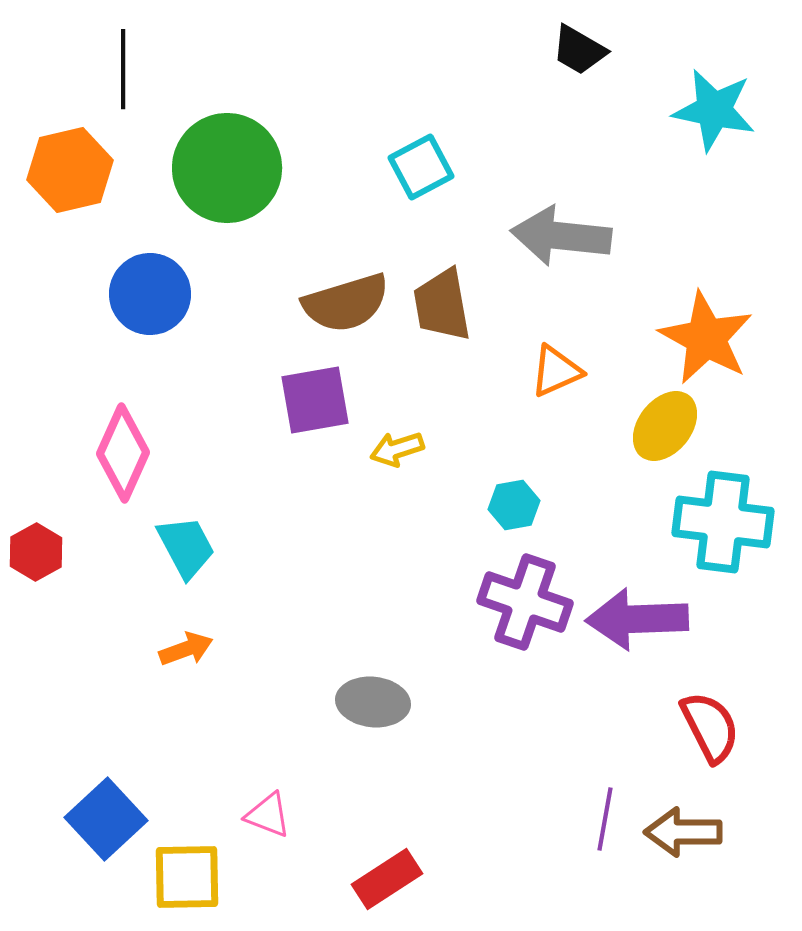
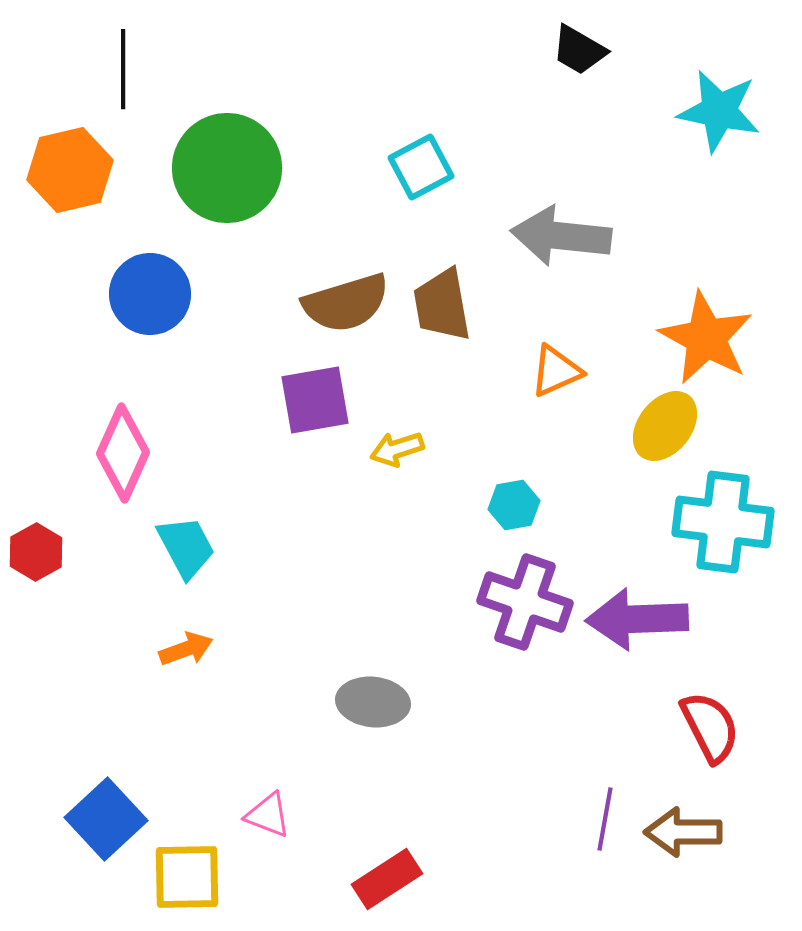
cyan star: moved 5 px right, 1 px down
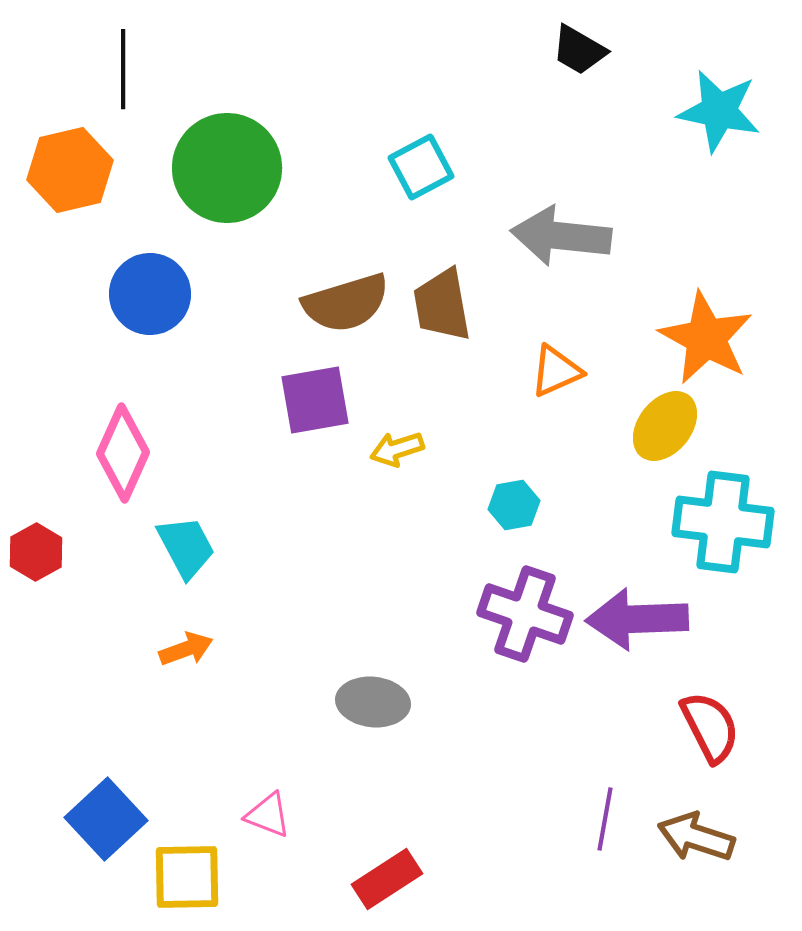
purple cross: moved 12 px down
brown arrow: moved 13 px right, 5 px down; rotated 18 degrees clockwise
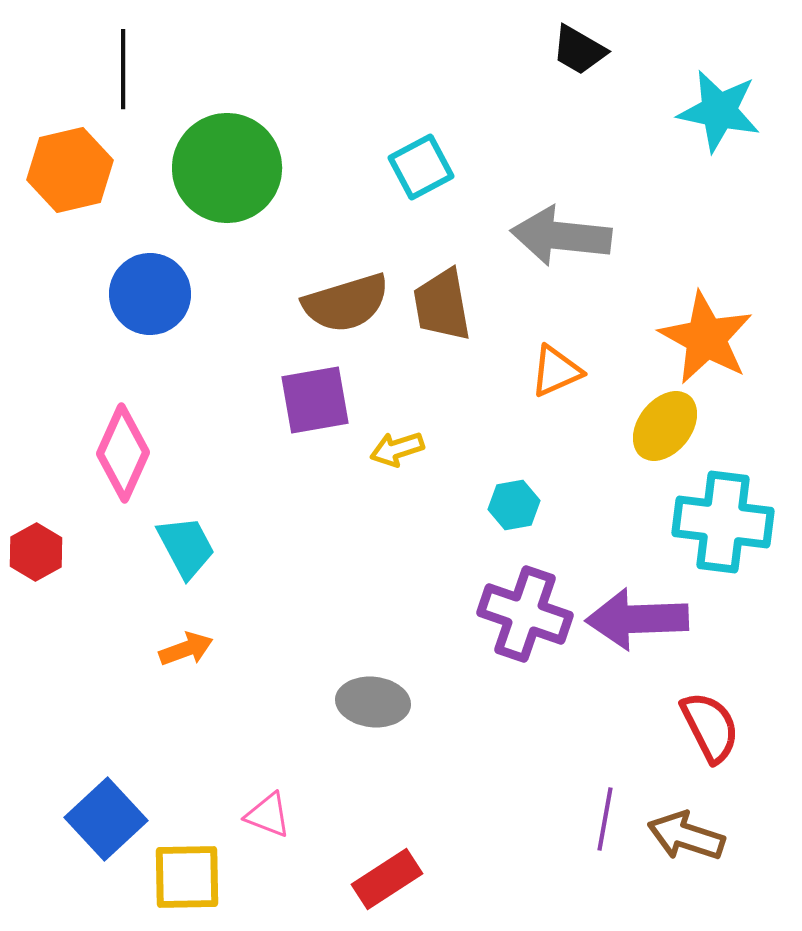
brown arrow: moved 10 px left, 1 px up
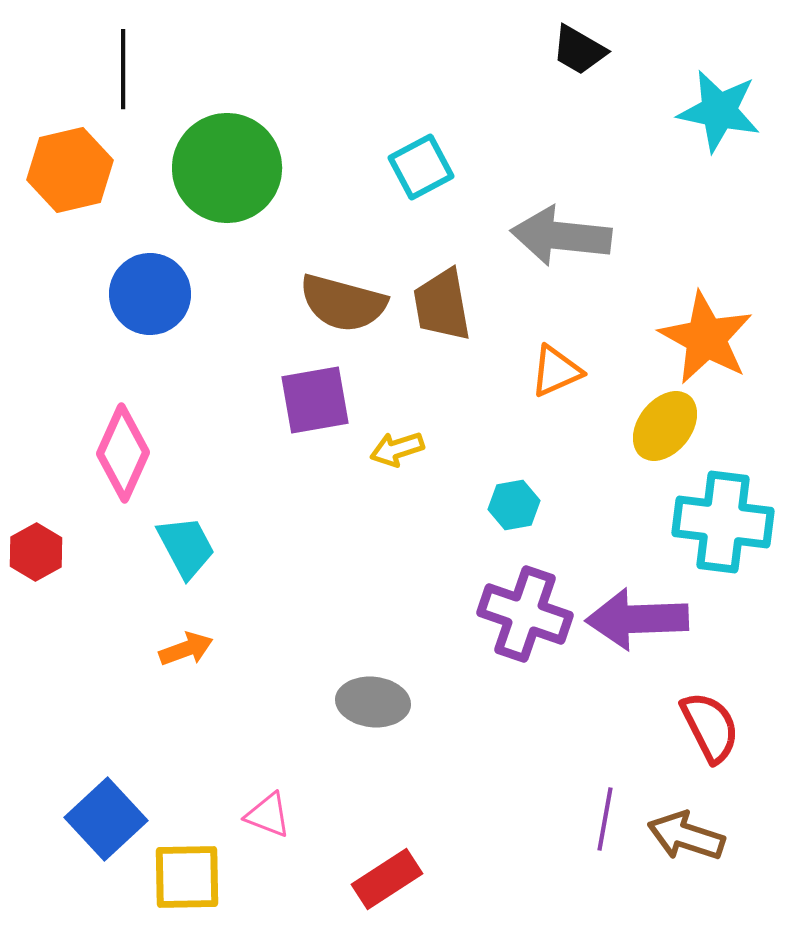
brown semicircle: moved 3 px left; rotated 32 degrees clockwise
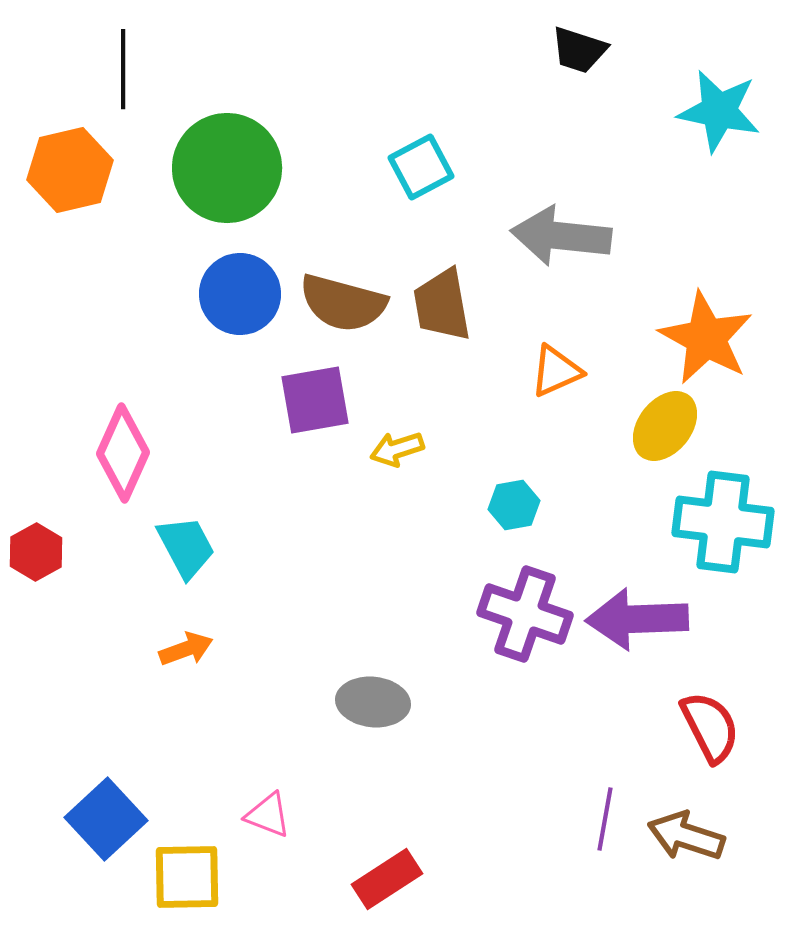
black trapezoid: rotated 12 degrees counterclockwise
blue circle: moved 90 px right
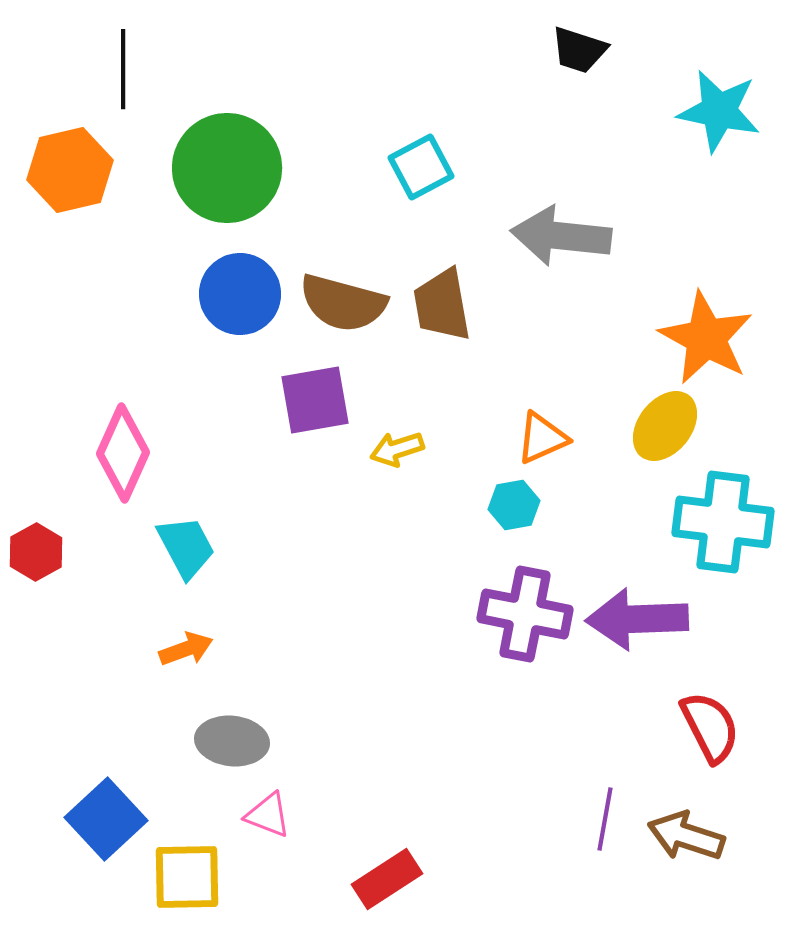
orange triangle: moved 14 px left, 67 px down
purple cross: rotated 8 degrees counterclockwise
gray ellipse: moved 141 px left, 39 px down
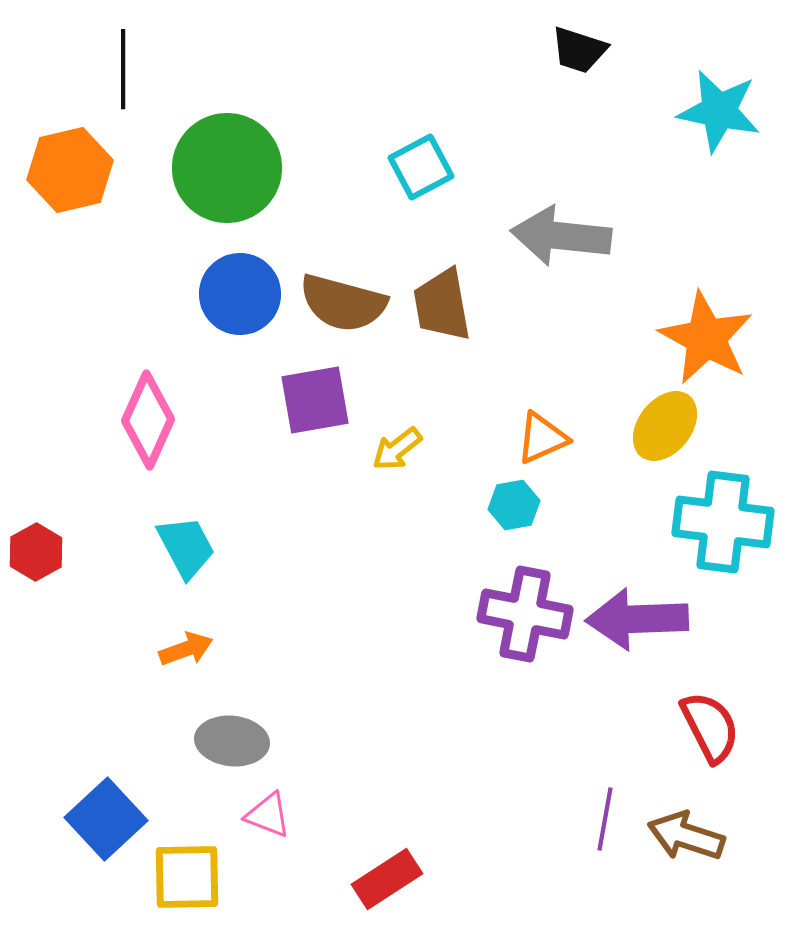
yellow arrow: rotated 20 degrees counterclockwise
pink diamond: moved 25 px right, 33 px up
